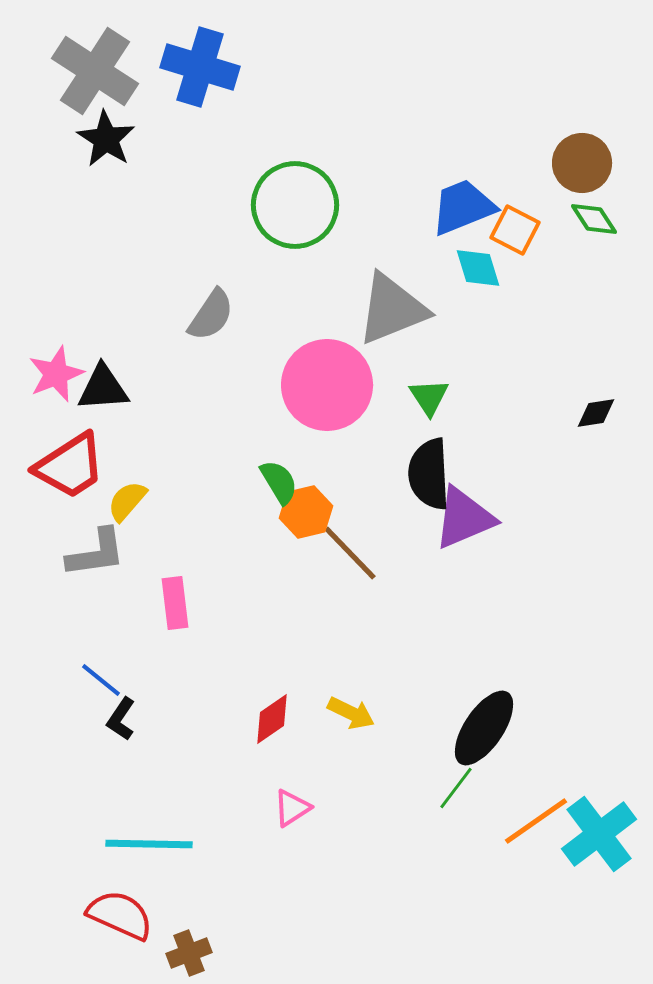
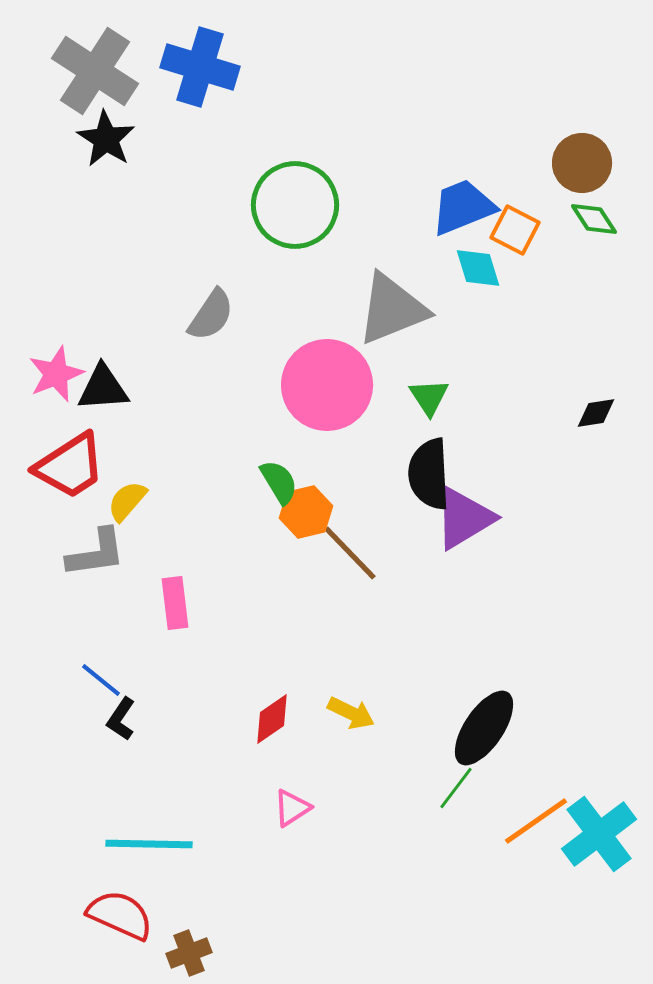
purple triangle: rotated 8 degrees counterclockwise
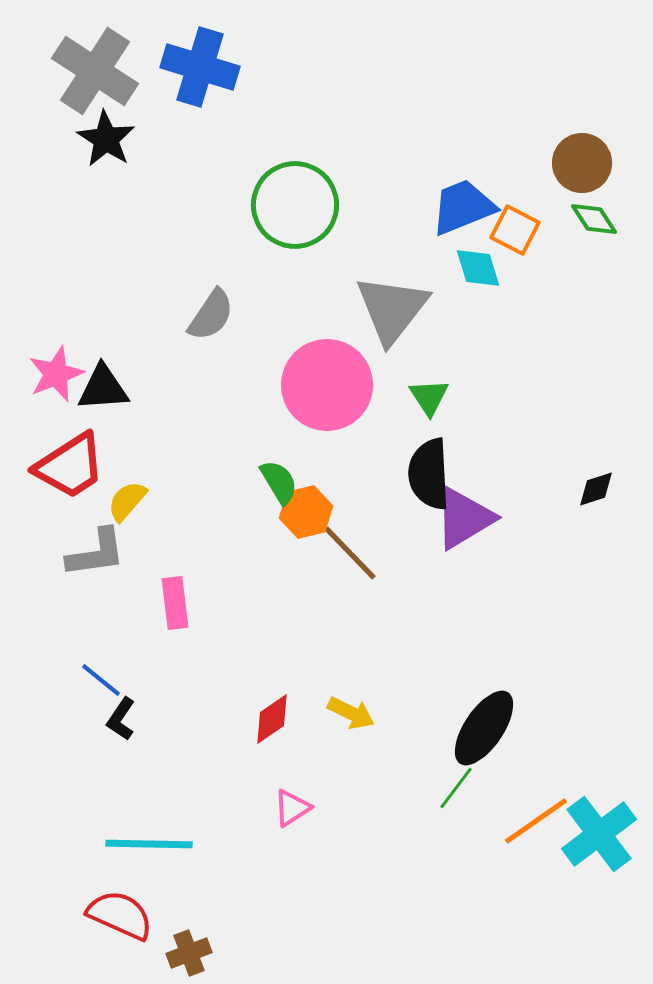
gray triangle: rotated 30 degrees counterclockwise
black diamond: moved 76 px down; rotated 9 degrees counterclockwise
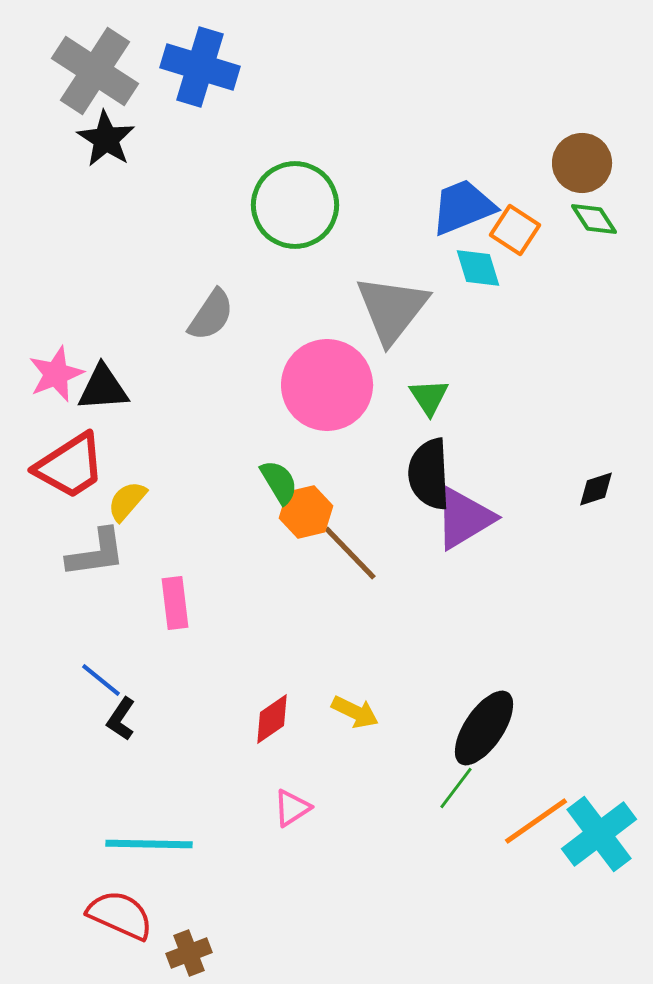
orange square: rotated 6 degrees clockwise
yellow arrow: moved 4 px right, 1 px up
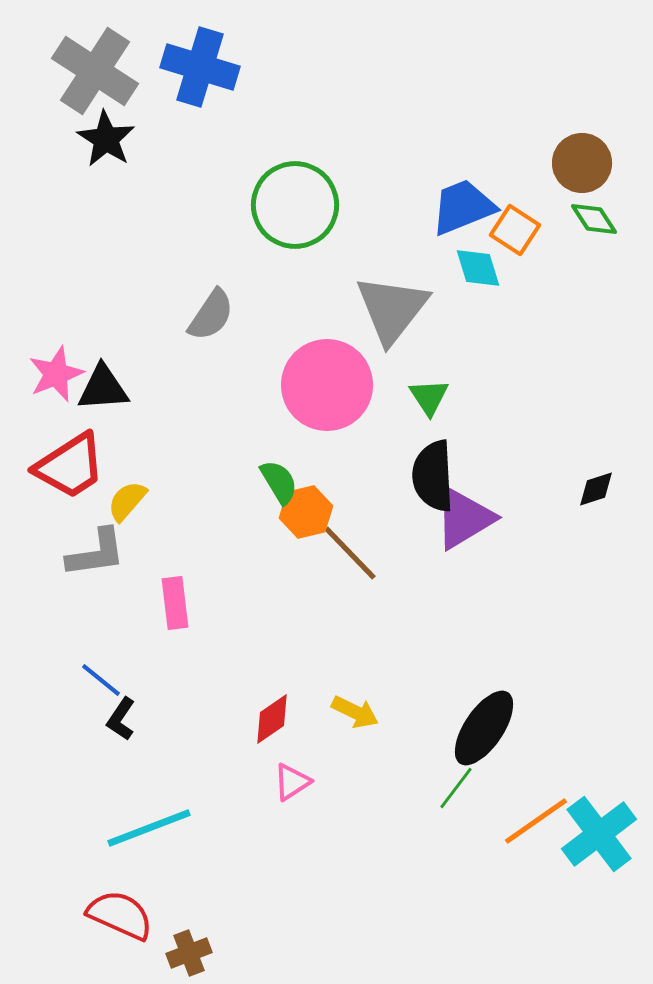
black semicircle: moved 4 px right, 2 px down
pink triangle: moved 26 px up
cyan line: moved 16 px up; rotated 22 degrees counterclockwise
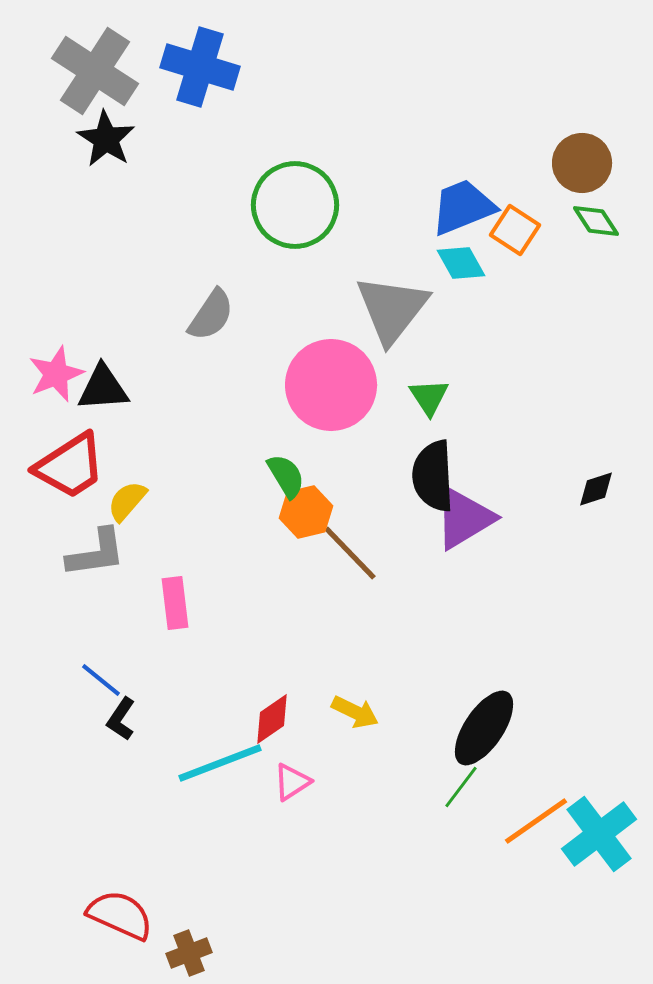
green diamond: moved 2 px right, 2 px down
cyan diamond: moved 17 px left, 5 px up; rotated 12 degrees counterclockwise
pink circle: moved 4 px right
green semicircle: moved 7 px right, 6 px up
green line: moved 5 px right, 1 px up
cyan line: moved 71 px right, 65 px up
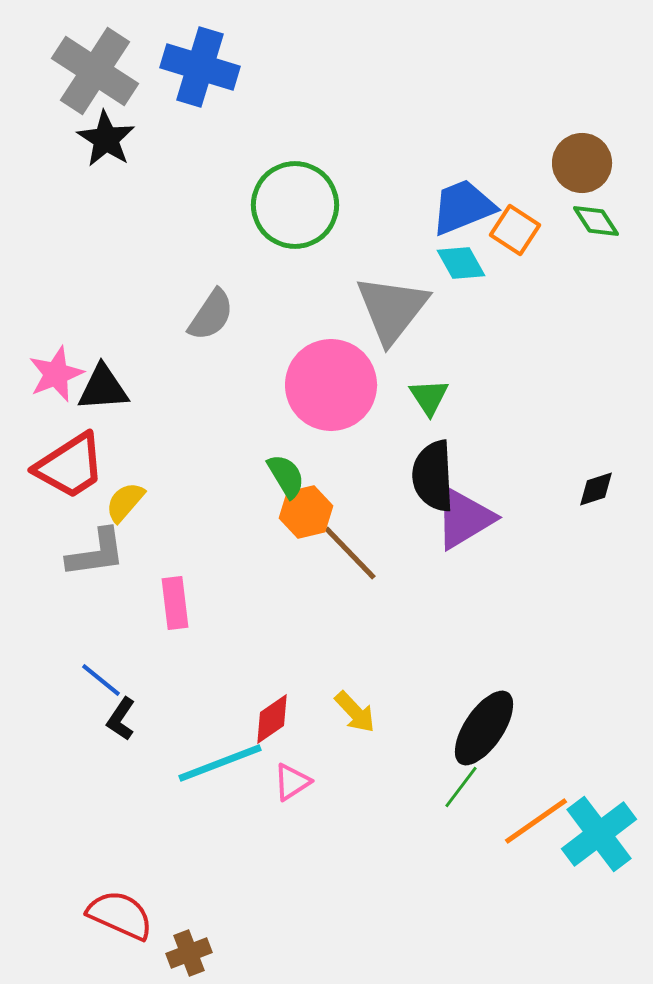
yellow semicircle: moved 2 px left, 1 px down
yellow arrow: rotated 21 degrees clockwise
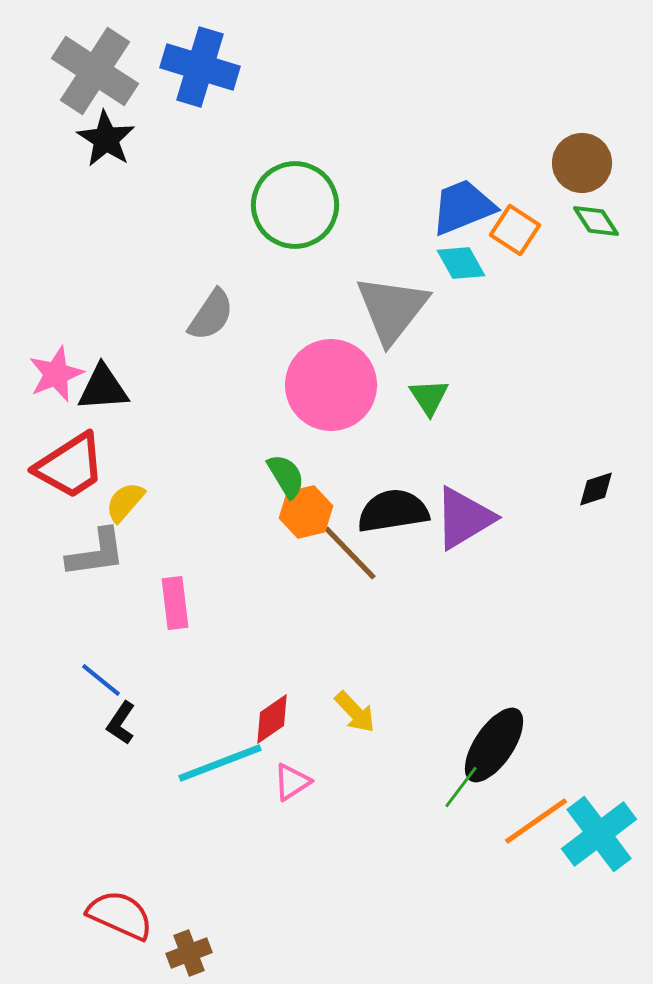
black semicircle: moved 40 px left, 35 px down; rotated 84 degrees clockwise
black L-shape: moved 4 px down
black ellipse: moved 10 px right, 17 px down
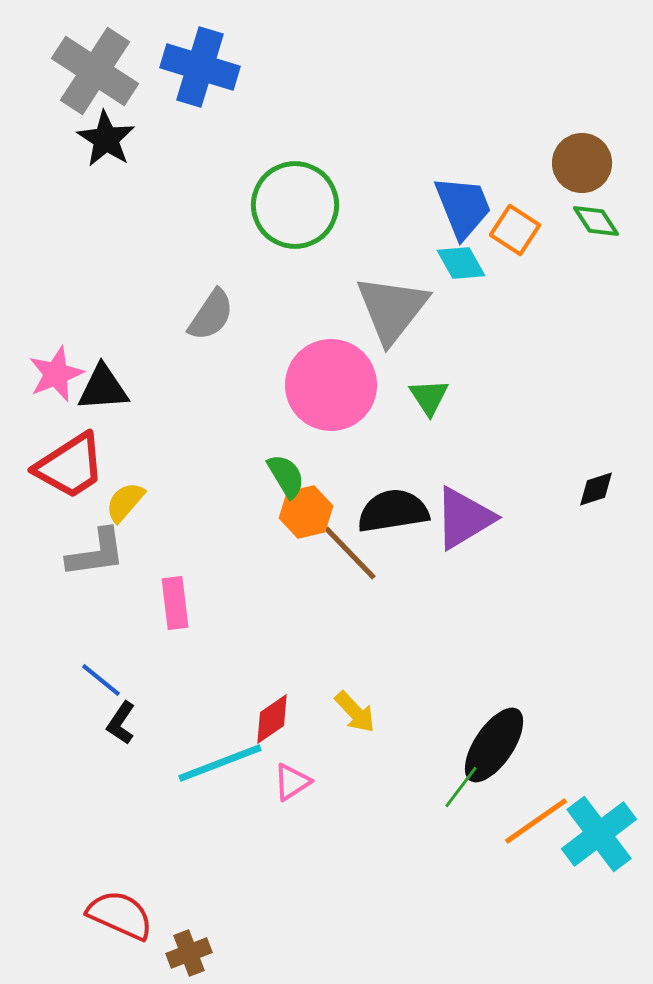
blue trapezoid: rotated 90 degrees clockwise
